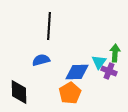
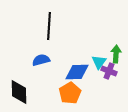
green arrow: moved 1 px right, 1 px down
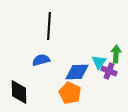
orange pentagon: rotated 15 degrees counterclockwise
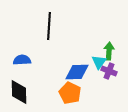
green arrow: moved 7 px left, 3 px up
blue semicircle: moved 19 px left; rotated 12 degrees clockwise
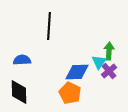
purple cross: rotated 28 degrees clockwise
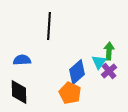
blue diamond: rotated 40 degrees counterclockwise
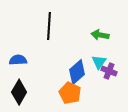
green arrow: moved 9 px left, 16 px up; rotated 84 degrees counterclockwise
blue semicircle: moved 4 px left
purple cross: rotated 28 degrees counterclockwise
black diamond: rotated 30 degrees clockwise
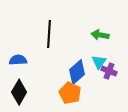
black line: moved 8 px down
